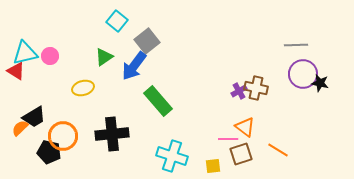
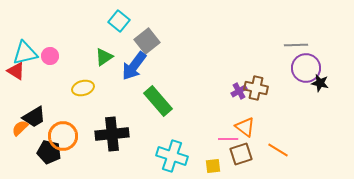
cyan square: moved 2 px right
purple circle: moved 3 px right, 6 px up
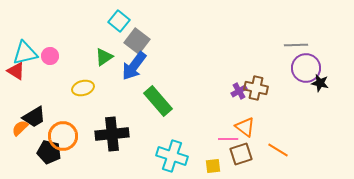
gray square: moved 10 px left; rotated 15 degrees counterclockwise
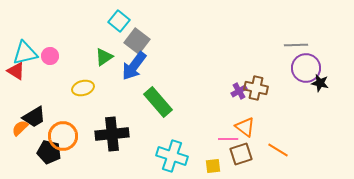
green rectangle: moved 1 px down
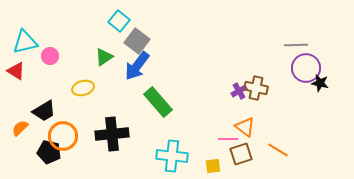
cyan triangle: moved 11 px up
blue arrow: moved 3 px right
black trapezoid: moved 10 px right, 6 px up
cyan cross: rotated 12 degrees counterclockwise
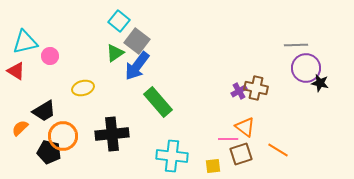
green triangle: moved 11 px right, 4 px up
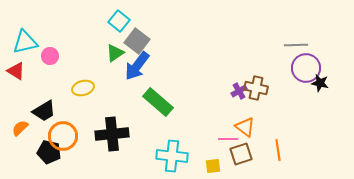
green rectangle: rotated 8 degrees counterclockwise
orange line: rotated 50 degrees clockwise
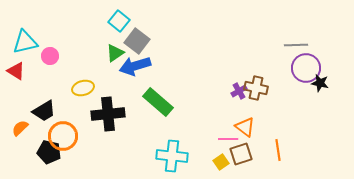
blue arrow: moved 2 px left; rotated 36 degrees clockwise
black cross: moved 4 px left, 20 px up
yellow square: moved 8 px right, 4 px up; rotated 28 degrees counterclockwise
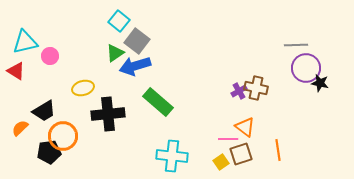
black pentagon: rotated 20 degrees counterclockwise
